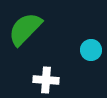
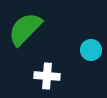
white cross: moved 1 px right, 4 px up
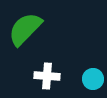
cyan circle: moved 2 px right, 29 px down
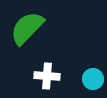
green semicircle: moved 2 px right, 1 px up
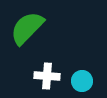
cyan circle: moved 11 px left, 2 px down
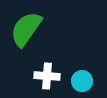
green semicircle: moved 1 px left, 1 px down; rotated 9 degrees counterclockwise
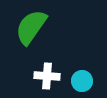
green semicircle: moved 5 px right, 2 px up
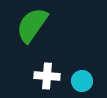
green semicircle: moved 1 px right, 2 px up
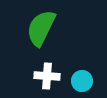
green semicircle: moved 9 px right, 3 px down; rotated 9 degrees counterclockwise
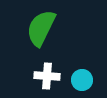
cyan circle: moved 1 px up
